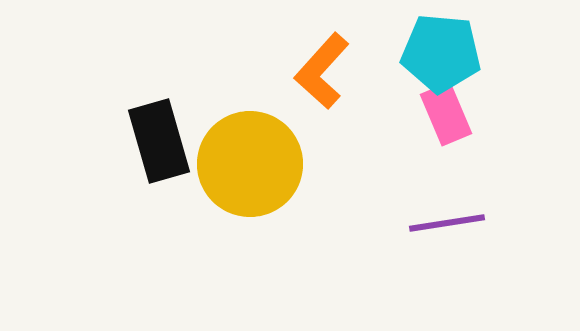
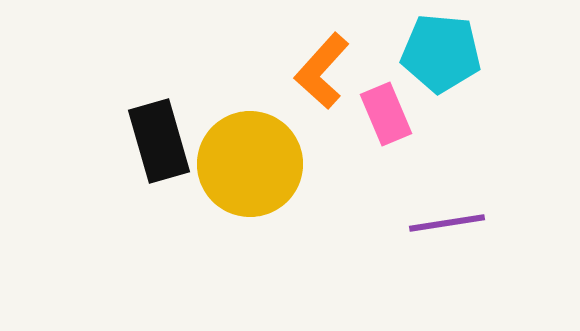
pink rectangle: moved 60 px left
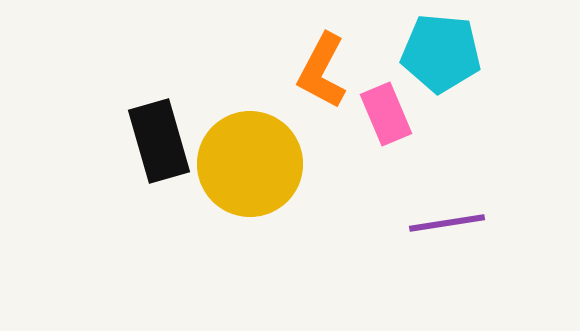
orange L-shape: rotated 14 degrees counterclockwise
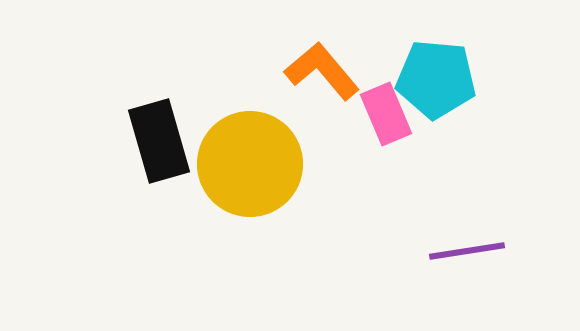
cyan pentagon: moved 5 px left, 26 px down
orange L-shape: rotated 112 degrees clockwise
purple line: moved 20 px right, 28 px down
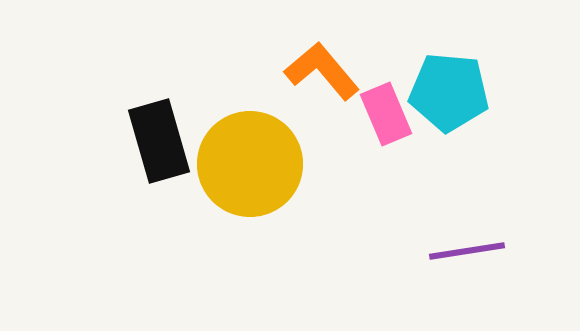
cyan pentagon: moved 13 px right, 13 px down
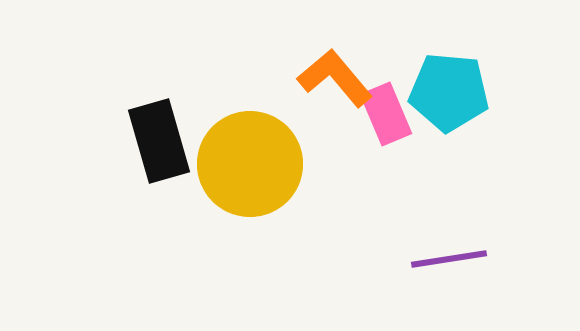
orange L-shape: moved 13 px right, 7 px down
purple line: moved 18 px left, 8 px down
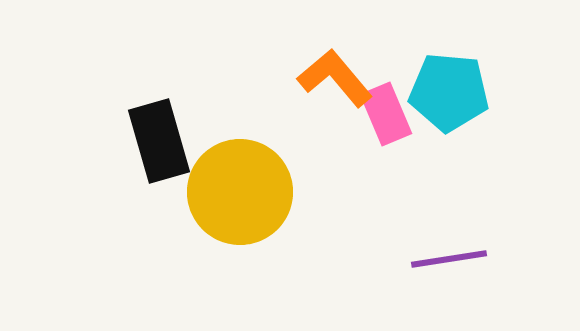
yellow circle: moved 10 px left, 28 px down
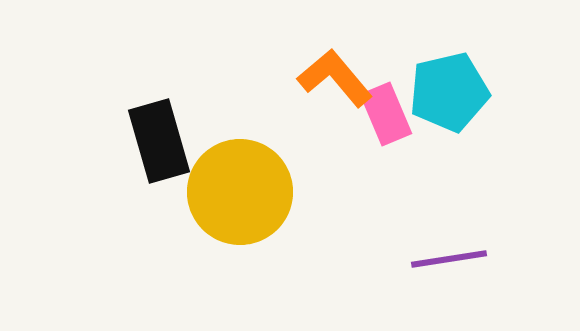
cyan pentagon: rotated 18 degrees counterclockwise
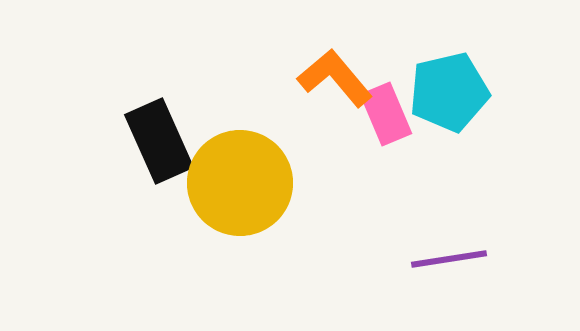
black rectangle: rotated 8 degrees counterclockwise
yellow circle: moved 9 px up
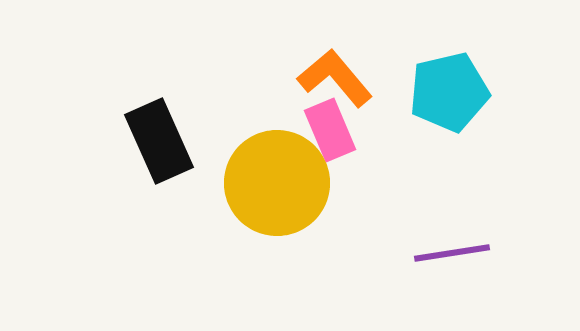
pink rectangle: moved 56 px left, 16 px down
yellow circle: moved 37 px right
purple line: moved 3 px right, 6 px up
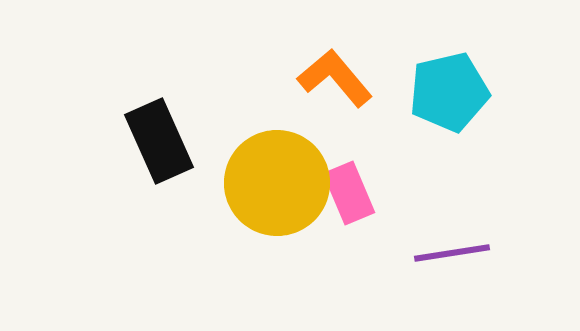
pink rectangle: moved 19 px right, 63 px down
